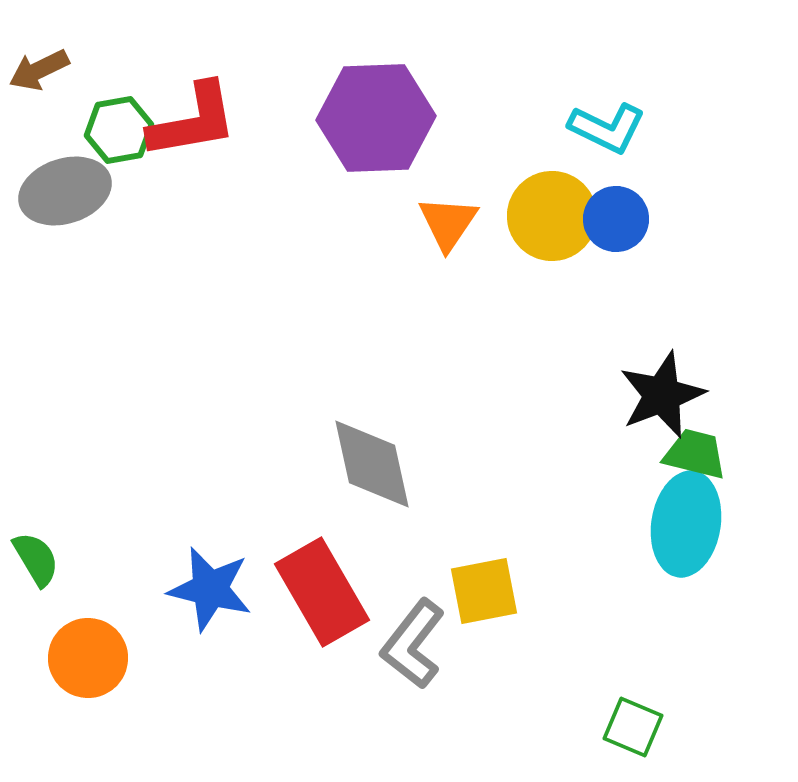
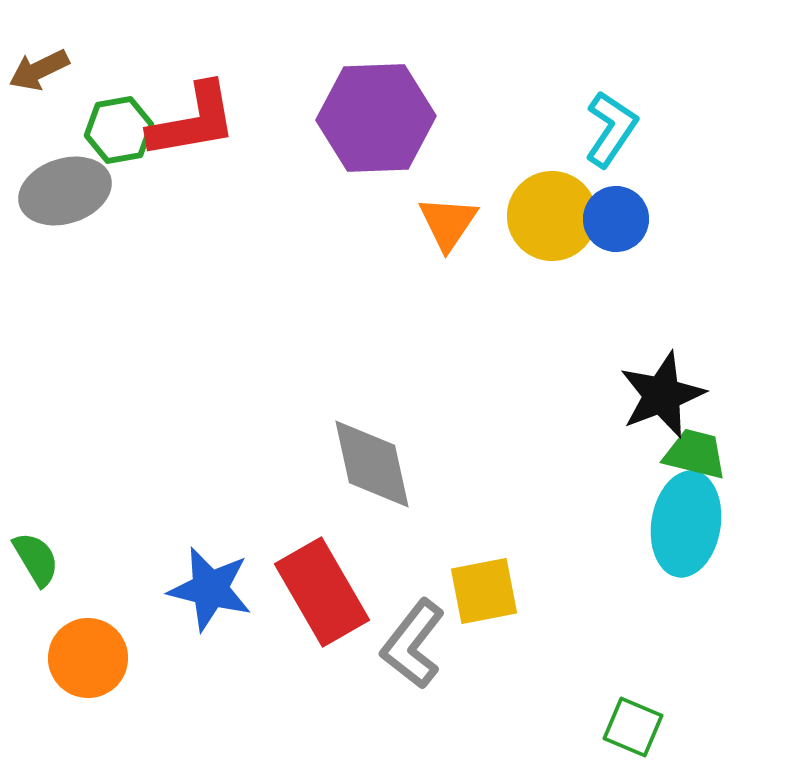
cyan L-shape: moved 4 px right, 1 px down; rotated 82 degrees counterclockwise
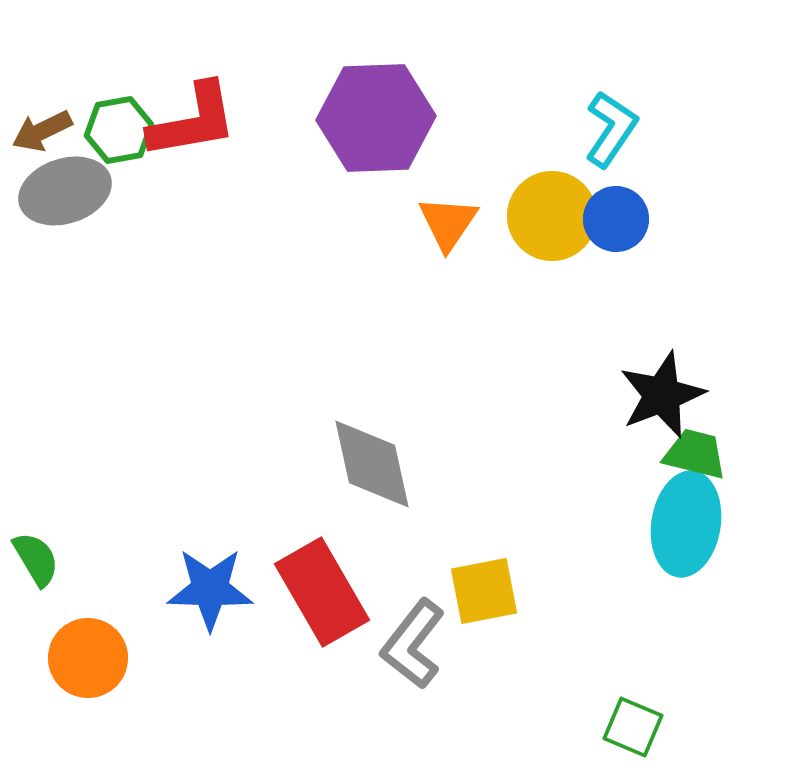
brown arrow: moved 3 px right, 61 px down
blue star: rotated 12 degrees counterclockwise
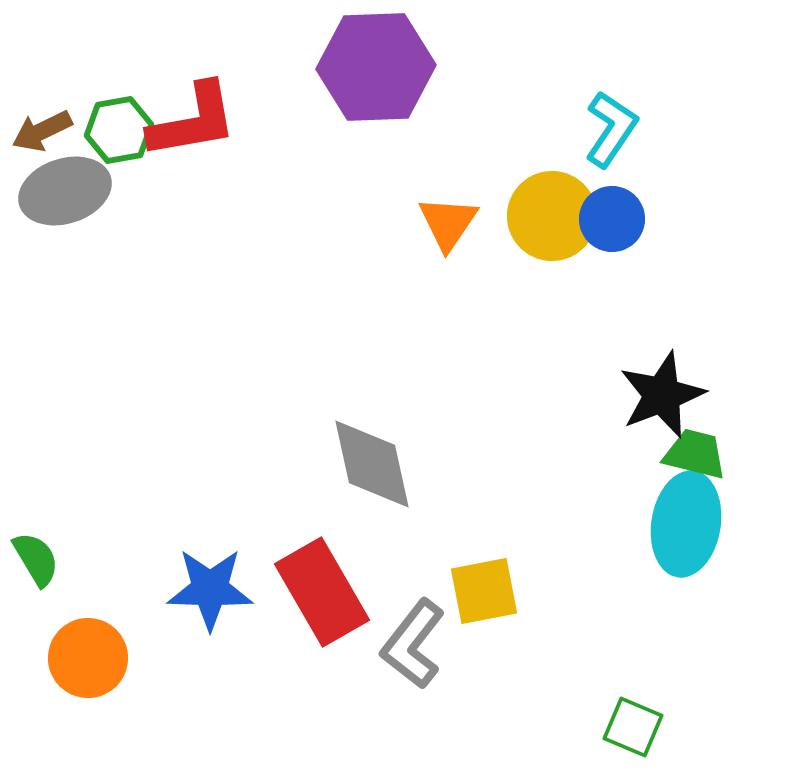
purple hexagon: moved 51 px up
blue circle: moved 4 px left
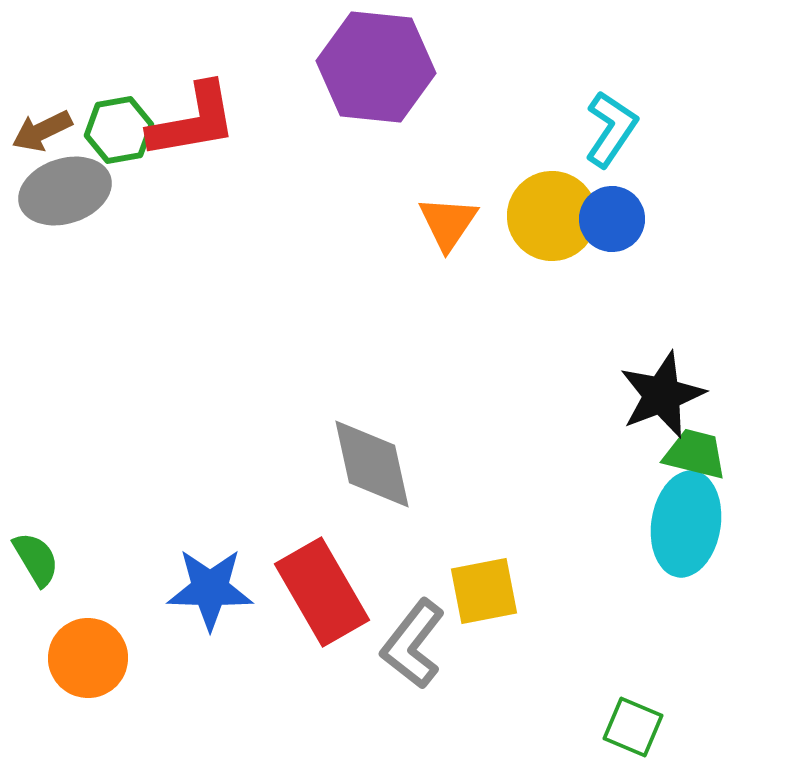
purple hexagon: rotated 8 degrees clockwise
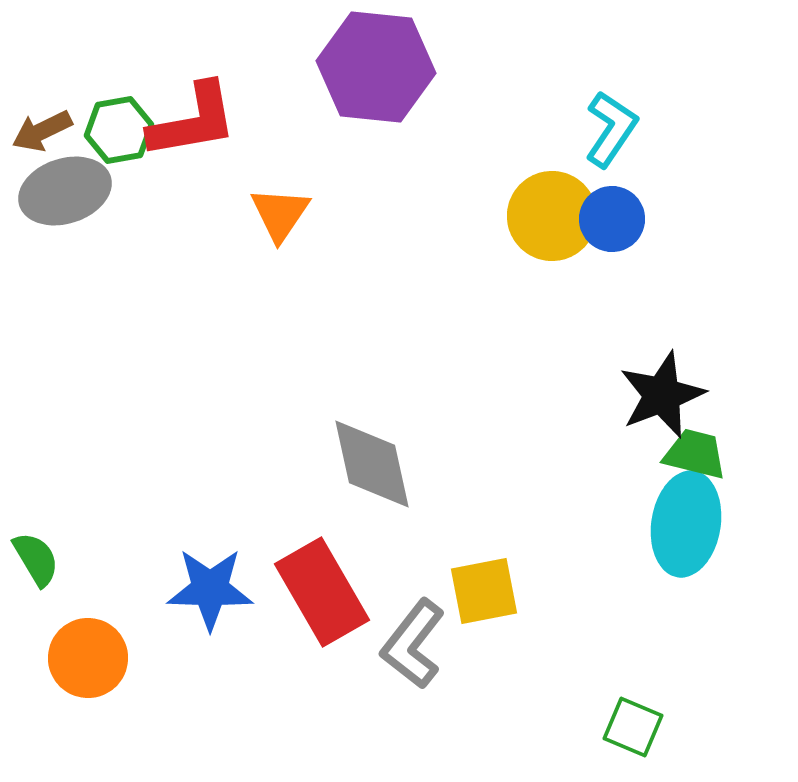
orange triangle: moved 168 px left, 9 px up
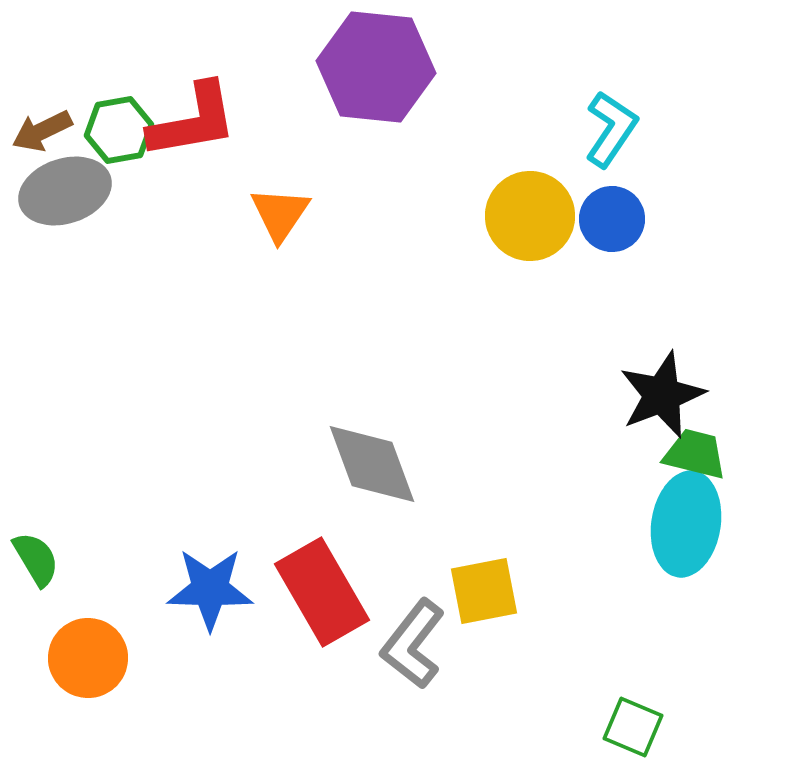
yellow circle: moved 22 px left
gray diamond: rotated 8 degrees counterclockwise
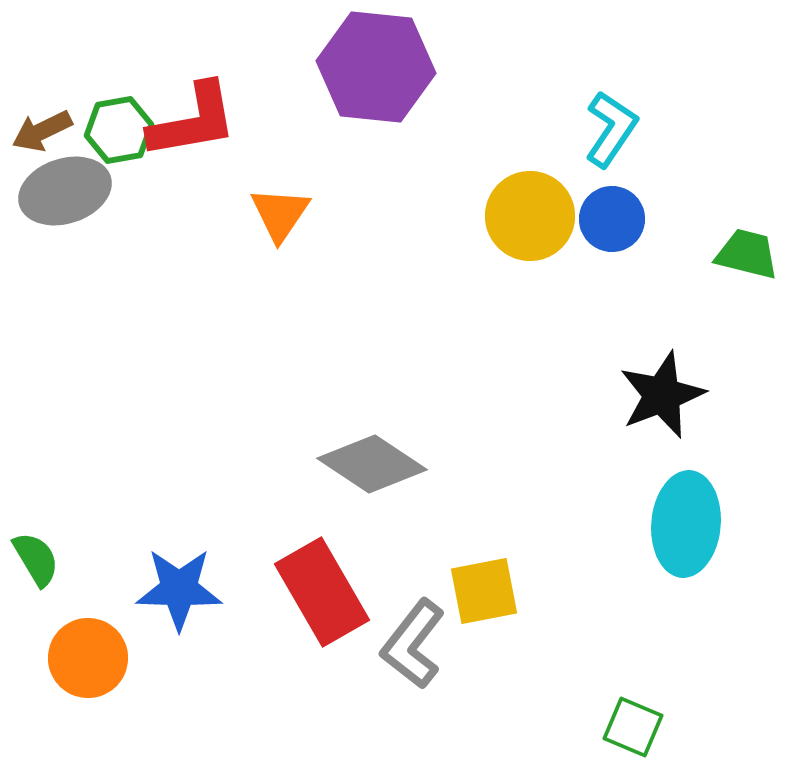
green trapezoid: moved 52 px right, 200 px up
gray diamond: rotated 36 degrees counterclockwise
cyan ellipse: rotated 4 degrees counterclockwise
blue star: moved 31 px left
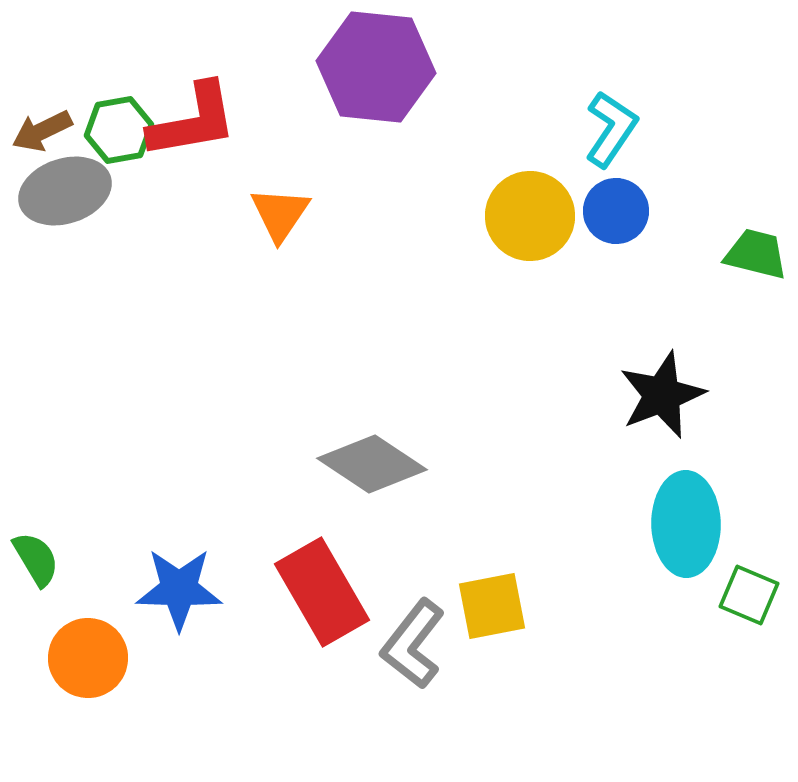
blue circle: moved 4 px right, 8 px up
green trapezoid: moved 9 px right
cyan ellipse: rotated 6 degrees counterclockwise
yellow square: moved 8 px right, 15 px down
green square: moved 116 px right, 132 px up
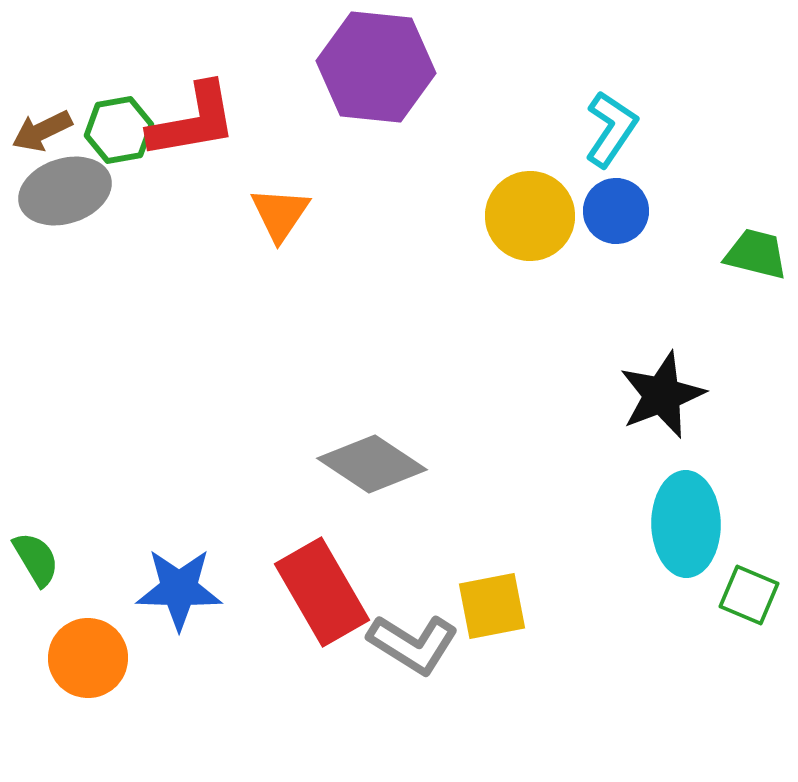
gray L-shape: rotated 96 degrees counterclockwise
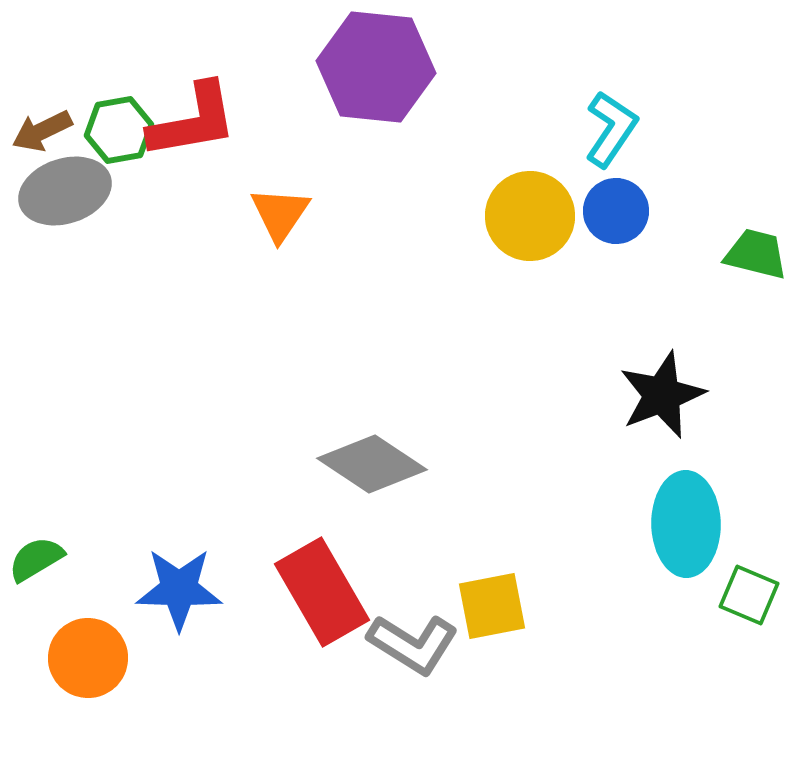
green semicircle: rotated 90 degrees counterclockwise
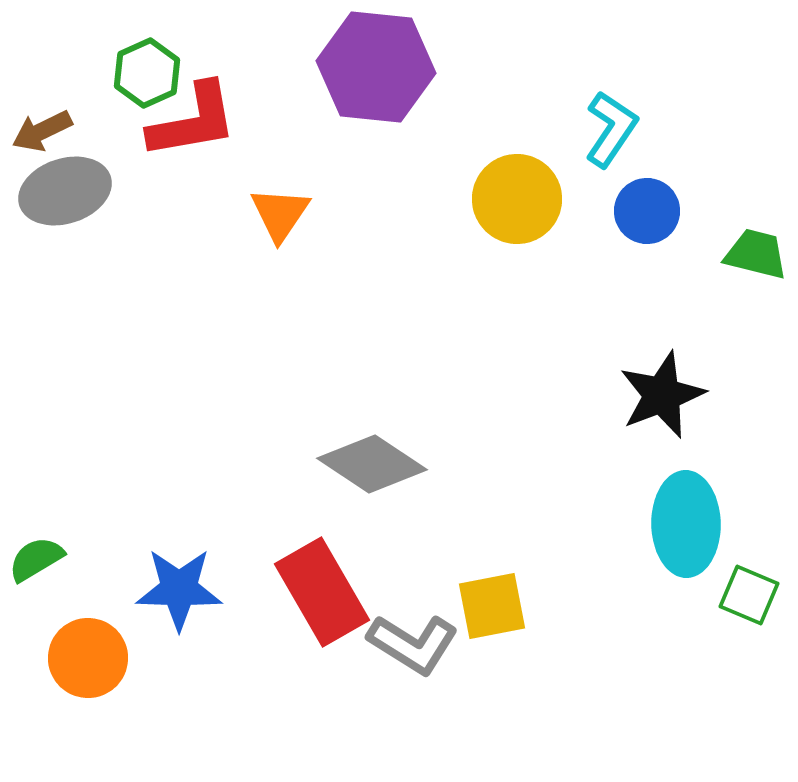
green hexagon: moved 28 px right, 57 px up; rotated 14 degrees counterclockwise
blue circle: moved 31 px right
yellow circle: moved 13 px left, 17 px up
